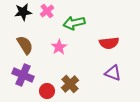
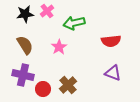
black star: moved 2 px right, 2 px down
red semicircle: moved 2 px right, 2 px up
purple cross: rotated 10 degrees counterclockwise
brown cross: moved 2 px left, 1 px down
red circle: moved 4 px left, 2 px up
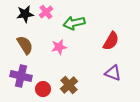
pink cross: moved 1 px left, 1 px down
red semicircle: rotated 54 degrees counterclockwise
pink star: rotated 21 degrees clockwise
purple cross: moved 2 px left, 1 px down
brown cross: moved 1 px right
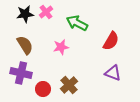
green arrow: moved 3 px right; rotated 40 degrees clockwise
pink star: moved 2 px right
purple cross: moved 3 px up
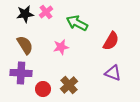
purple cross: rotated 10 degrees counterclockwise
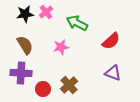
red semicircle: rotated 18 degrees clockwise
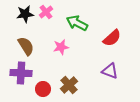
red semicircle: moved 1 px right, 3 px up
brown semicircle: moved 1 px right, 1 px down
purple triangle: moved 3 px left, 2 px up
